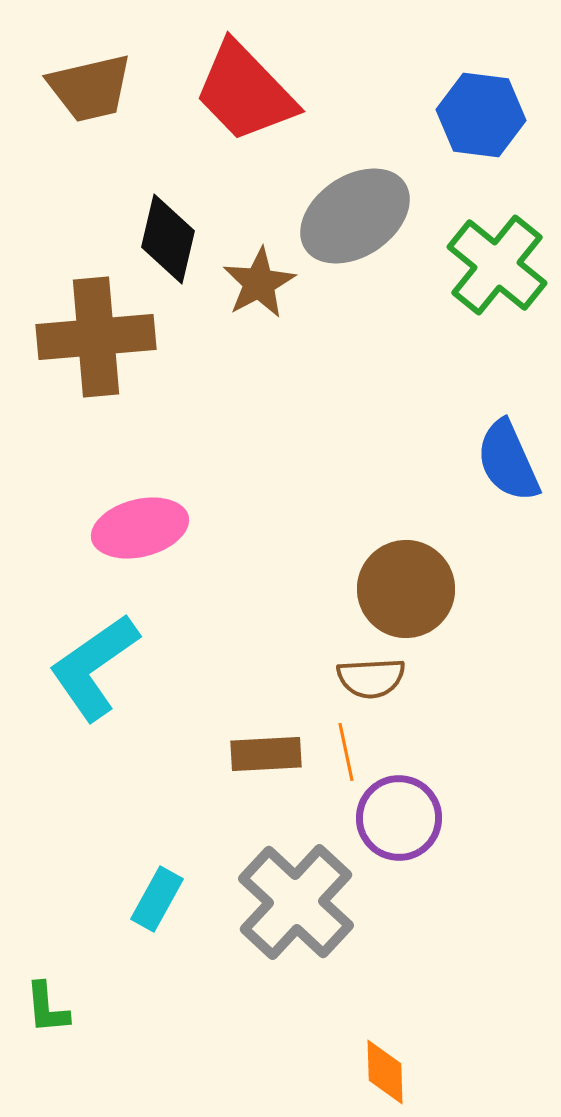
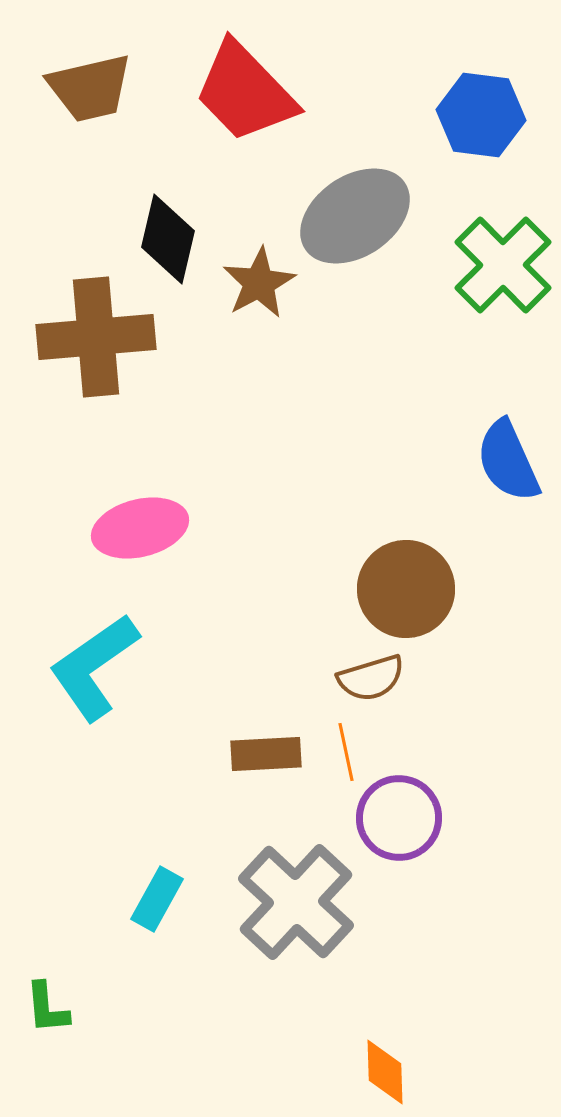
green cross: moved 6 px right; rotated 6 degrees clockwise
brown semicircle: rotated 14 degrees counterclockwise
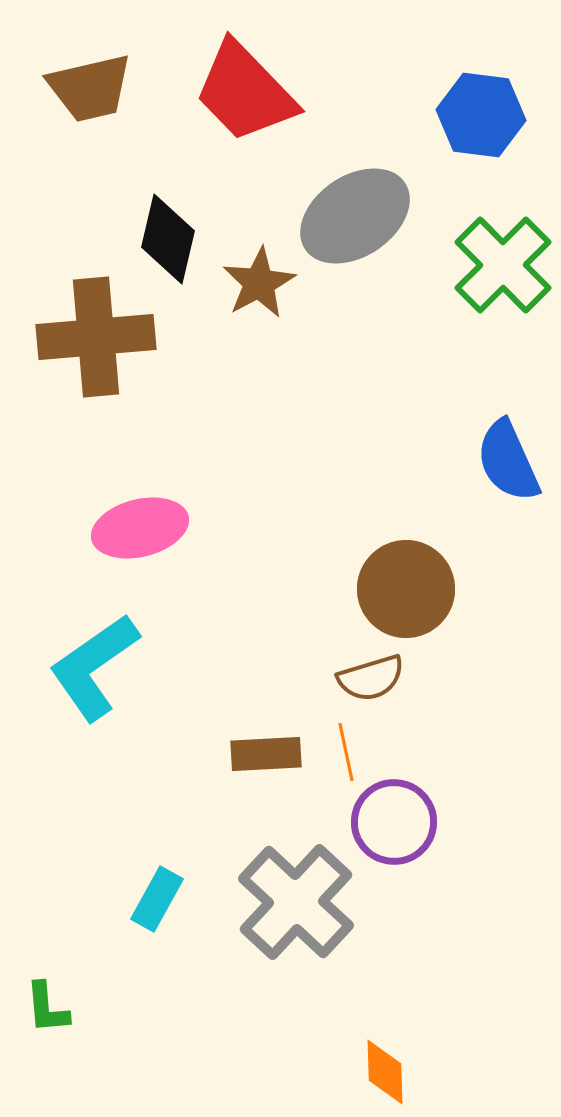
purple circle: moved 5 px left, 4 px down
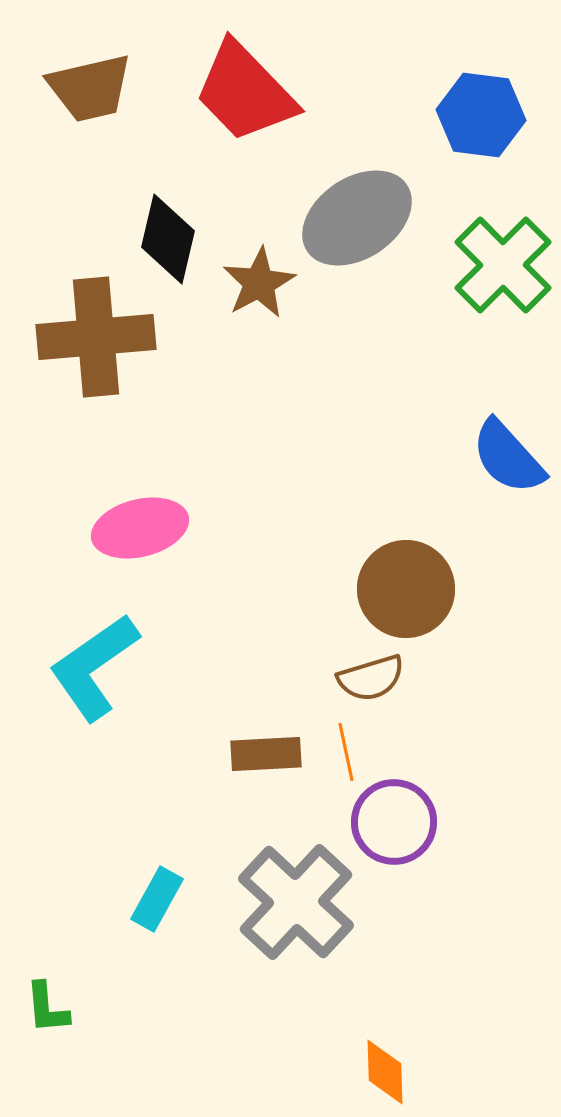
gray ellipse: moved 2 px right, 2 px down
blue semicircle: moved 4 px up; rotated 18 degrees counterclockwise
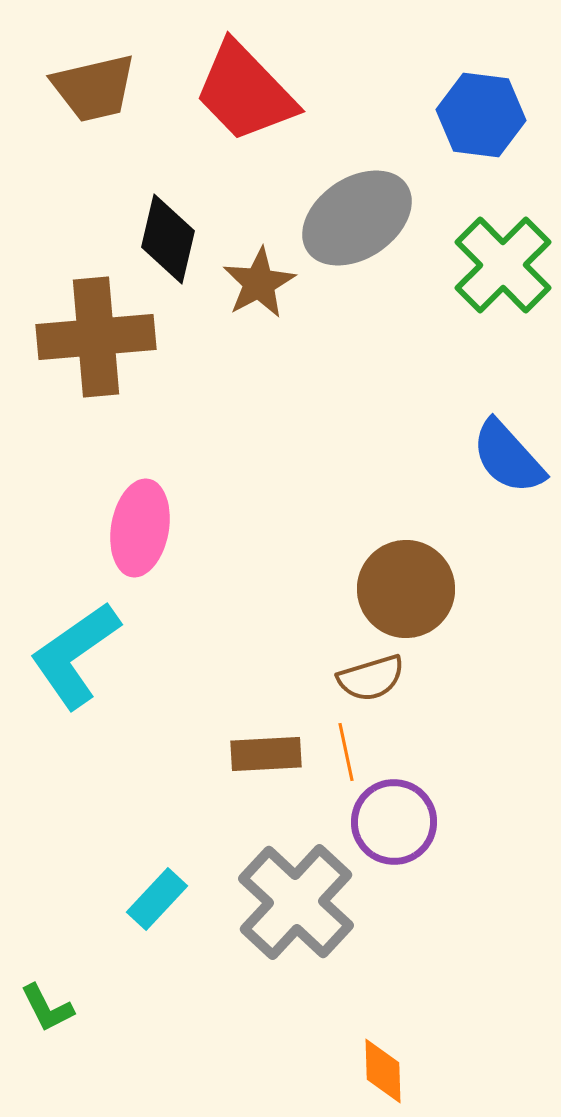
brown trapezoid: moved 4 px right
pink ellipse: rotated 66 degrees counterclockwise
cyan L-shape: moved 19 px left, 12 px up
cyan rectangle: rotated 14 degrees clockwise
green L-shape: rotated 22 degrees counterclockwise
orange diamond: moved 2 px left, 1 px up
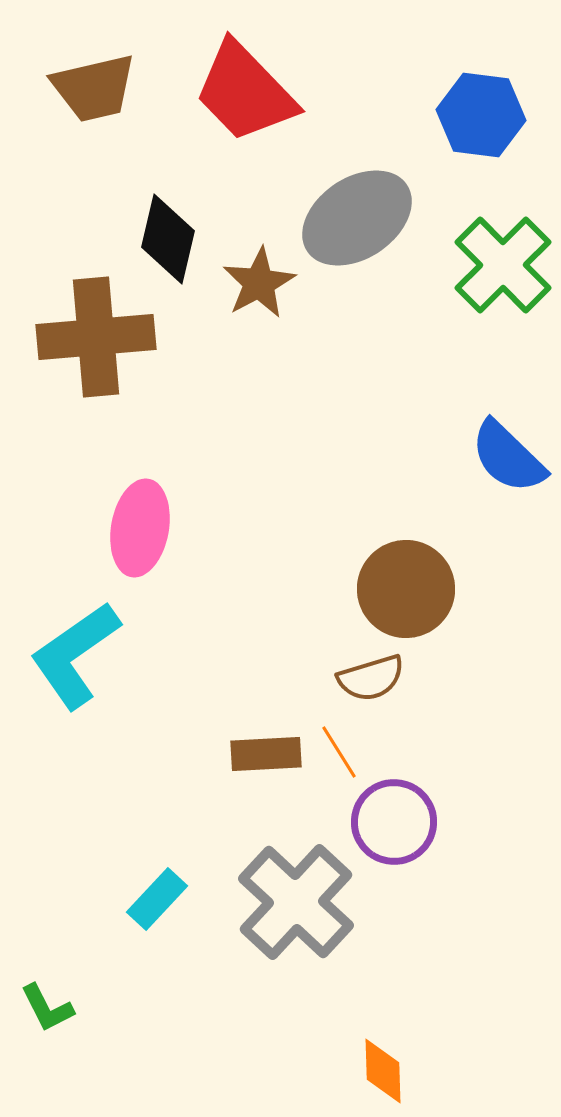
blue semicircle: rotated 4 degrees counterclockwise
orange line: moved 7 px left; rotated 20 degrees counterclockwise
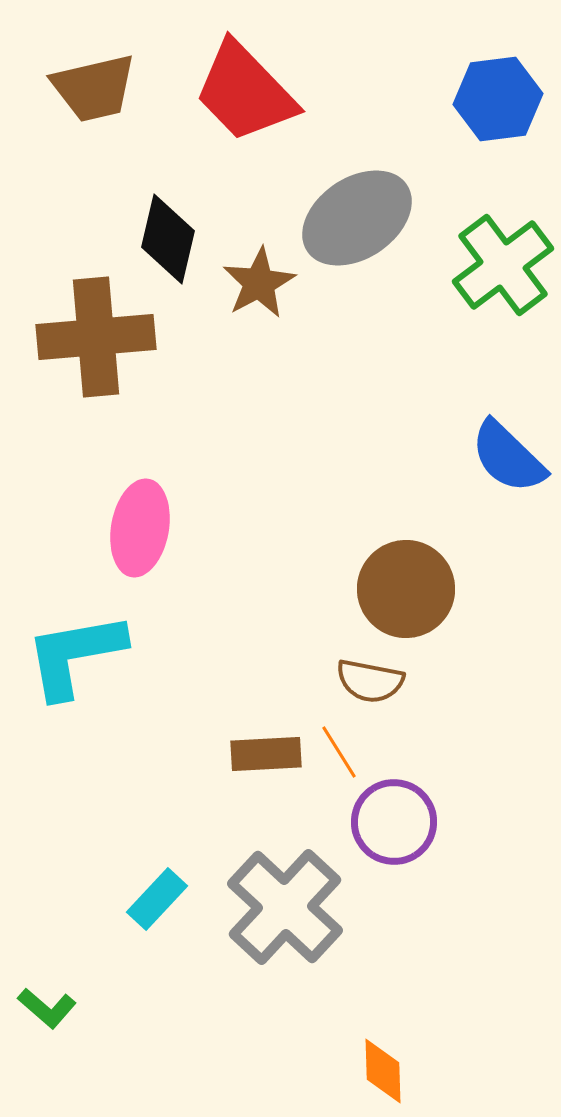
blue hexagon: moved 17 px right, 16 px up; rotated 14 degrees counterclockwise
green cross: rotated 8 degrees clockwise
cyan L-shape: rotated 25 degrees clockwise
brown semicircle: moved 1 px left, 3 px down; rotated 28 degrees clockwise
gray cross: moved 11 px left, 5 px down
green L-shape: rotated 22 degrees counterclockwise
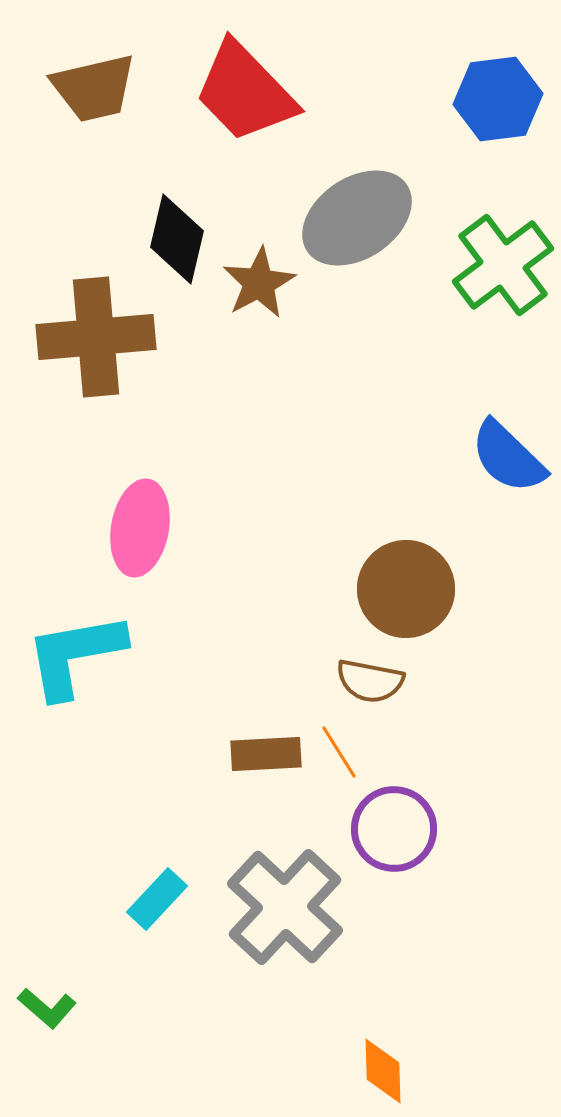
black diamond: moved 9 px right
purple circle: moved 7 px down
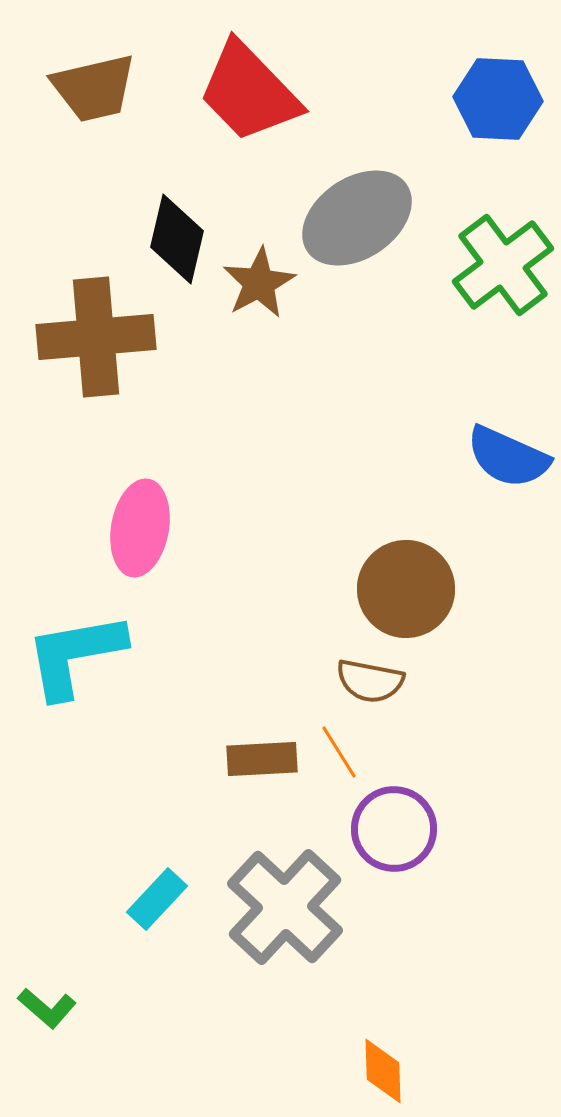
red trapezoid: moved 4 px right
blue hexagon: rotated 10 degrees clockwise
blue semicircle: rotated 20 degrees counterclockwise
brown rectangle: moved 4 px left, 5 px down
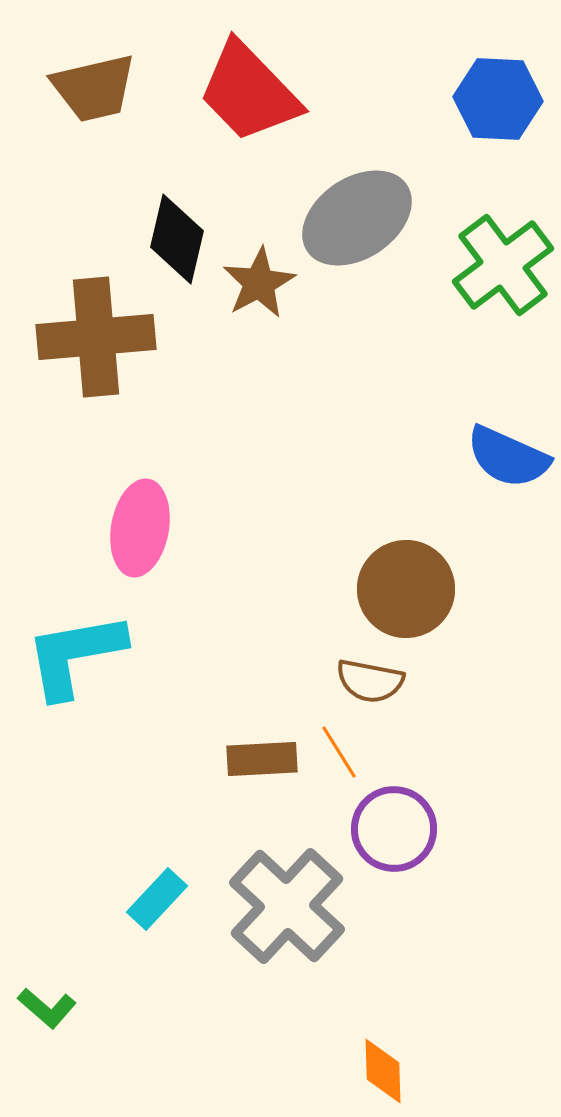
gray cross: moved 2 px right, 1 px up
